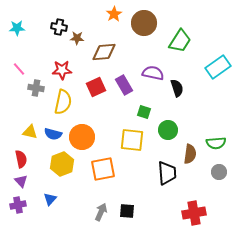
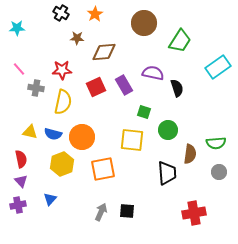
orange star: moved 19 px left
black cross: moved 2 px right, 14 px up; rotated 21 degrees clockwise
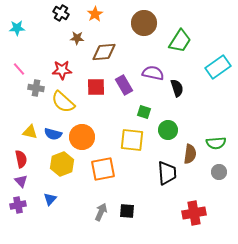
red square: rotated 24 degrees clockwise
yellow semicircle: rotated 120 degrees clockwise
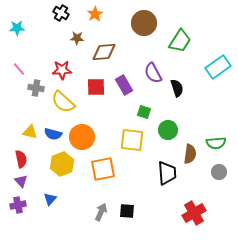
purple semicircle: rotated 130 degrees counterclockwise
red cross: rotated 20 degrees counterclockwise
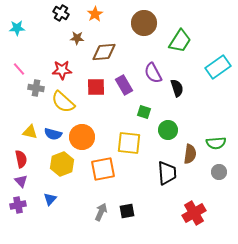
yellow square: moved 3 px left, 3 px down
black square: rotated 14 degrees counterclockwise
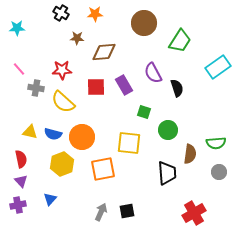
orange star: rotated 28 degrees clockwise
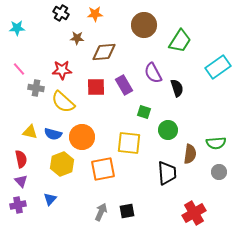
brown circle: moved 2 px down
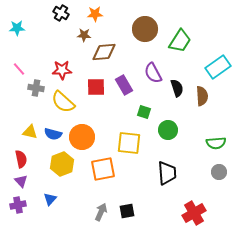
brown circle: moved 1 px right, 4 px down
brown star: moved 7 px right, 3 px up
brown semicircle: moved 12 px right, 58 px up; rotated 12 degrees counterclockwise
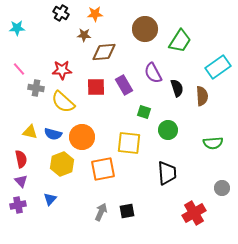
green semicircle: moved 3 px left
gray circle: moved 3 px right, 16 px down
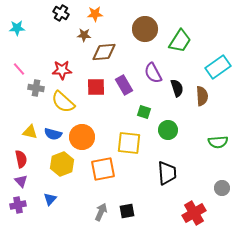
green semicircle: moved 5 px right, 1 px up
